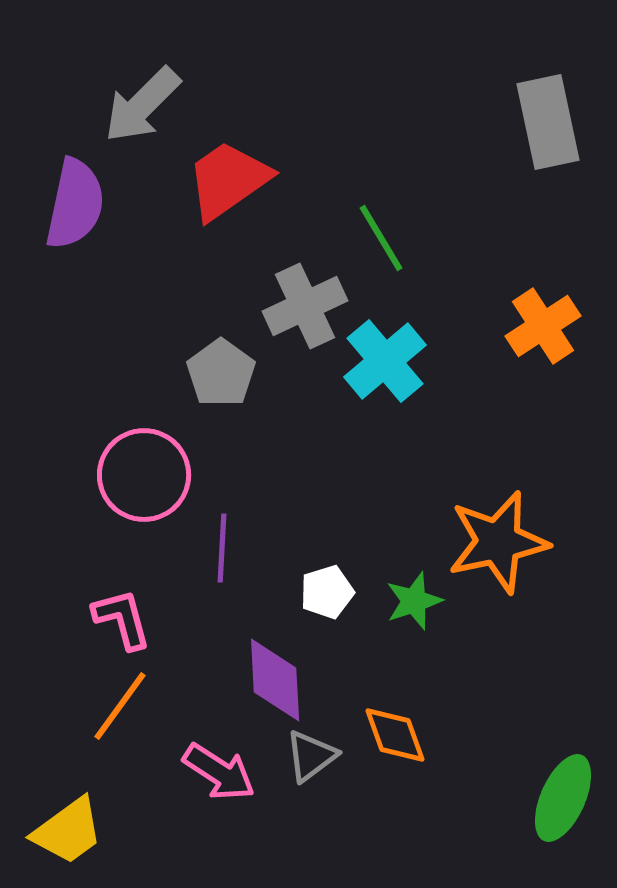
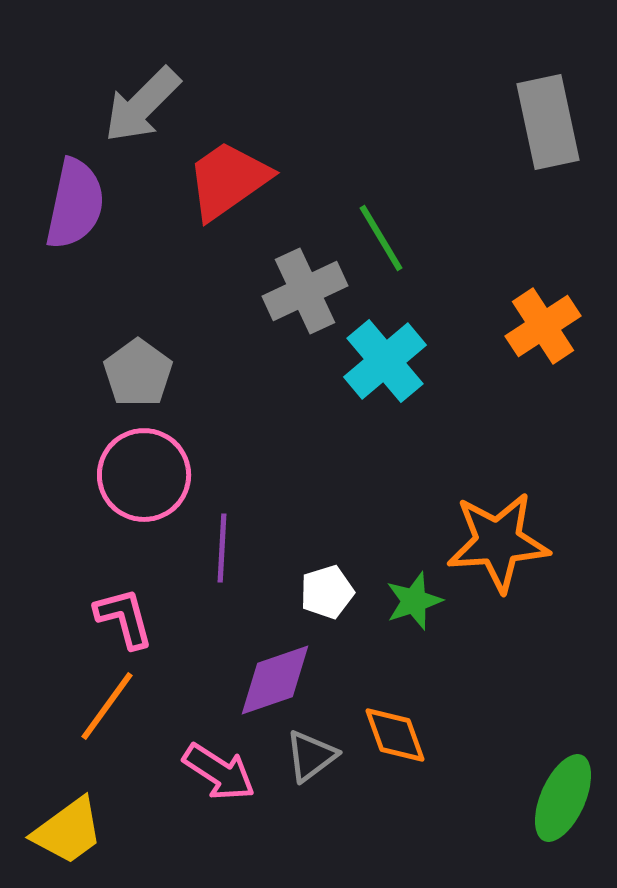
gray cross: moved 15 px up
gray pentagon: moved 83 px left
orange star: rotated 8 degrees clockwise
pink L-shape: moved 2 px right, 1 px up
purple diamond: rotated 74 degrees clockwise
orange line: moved 13 px left
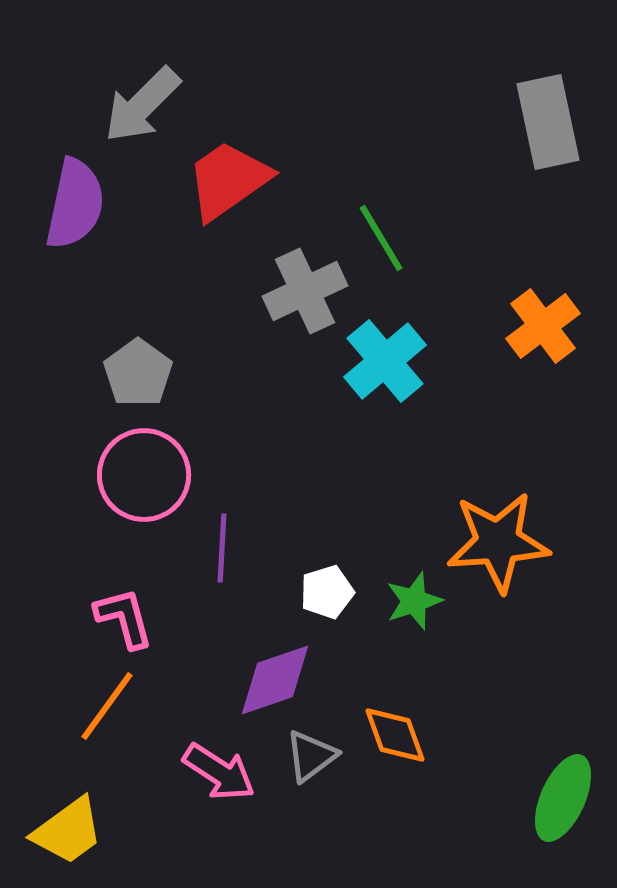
orange cross: rotated 4 degrees counterclockwise
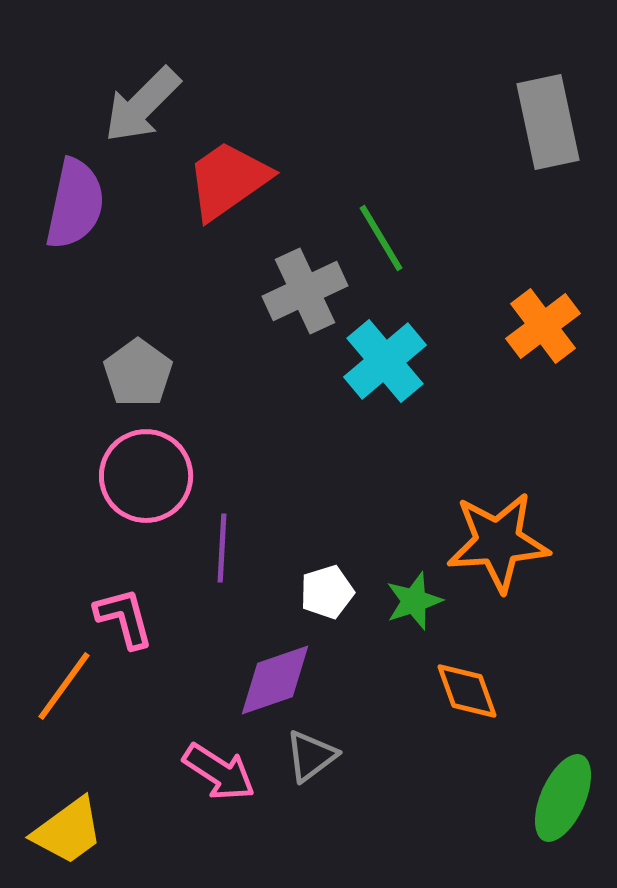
pink circle: moved 2 px right, 1 px down
orange line: moved 43 px left, 20 px up
orange diamond: moved 72 px right, 44 px up
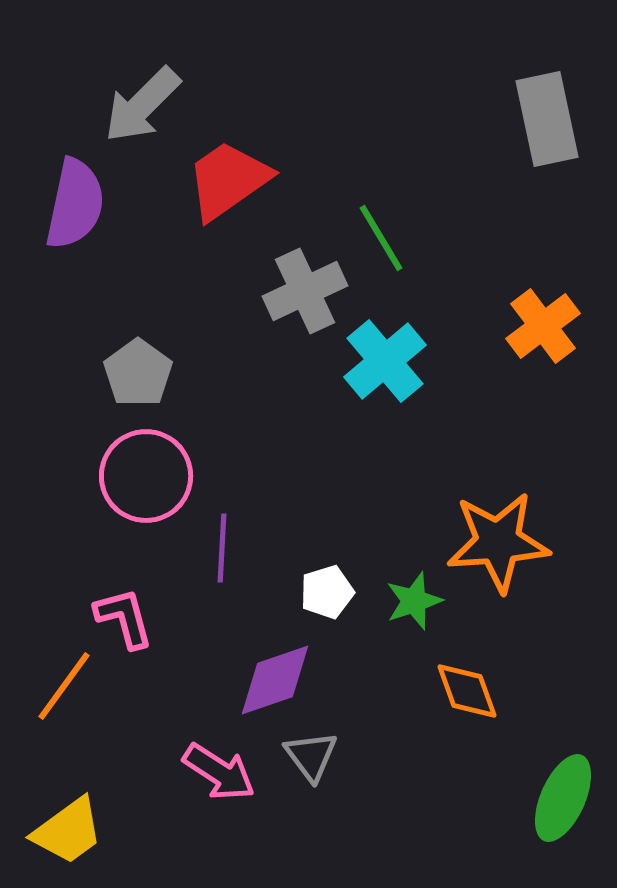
gray rectangle: moved 1 px left, 3 px up
gray triangle: rotated 30 degrees counterclockwise
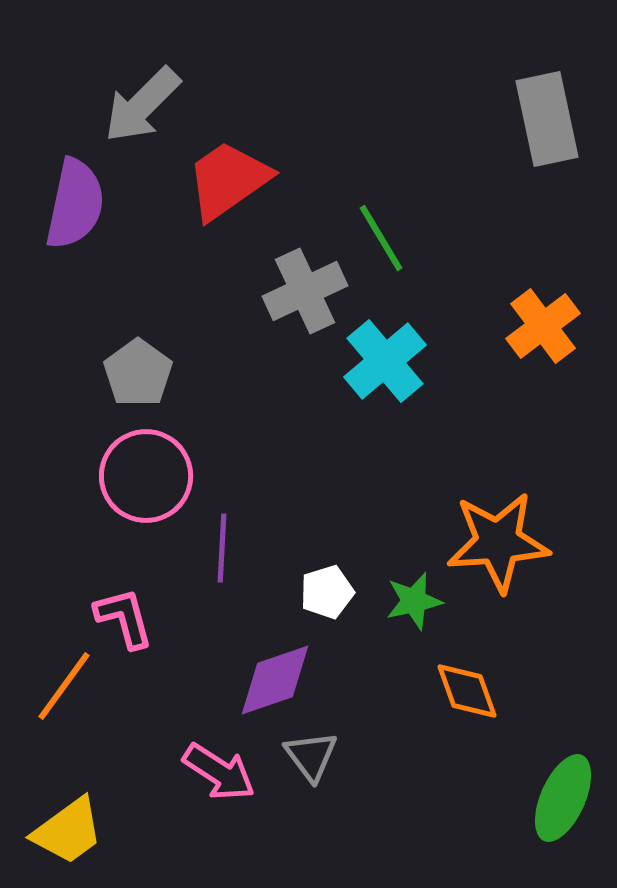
green star: rotated 6 degrees clockwise
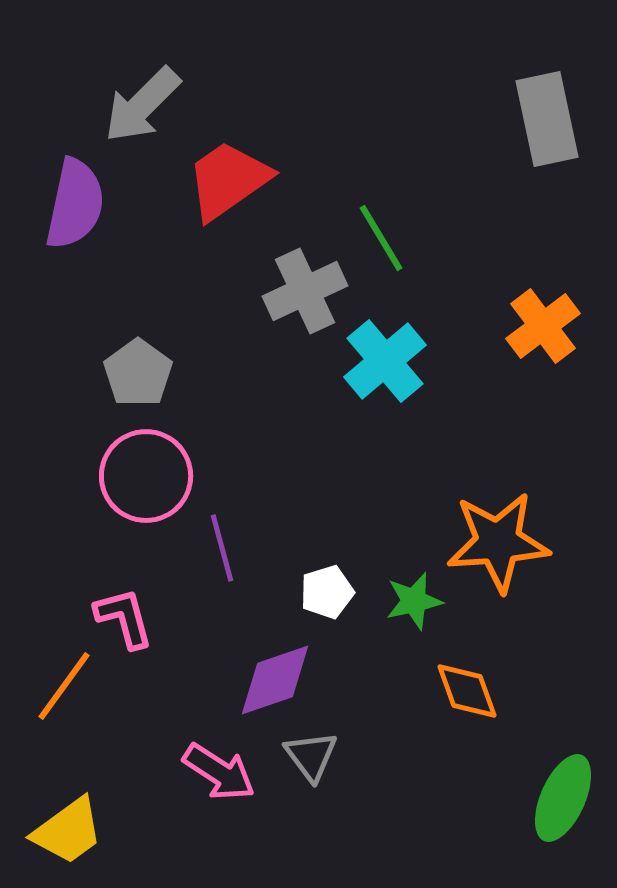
purple line: rotated 18 degrees counterclockwise
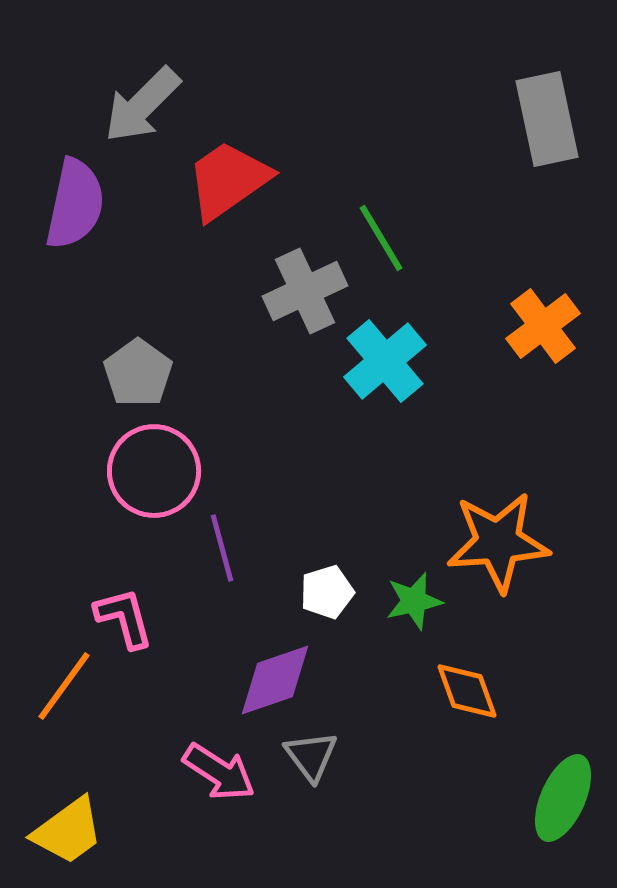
pink circle: moved 8 px right, 5 px up
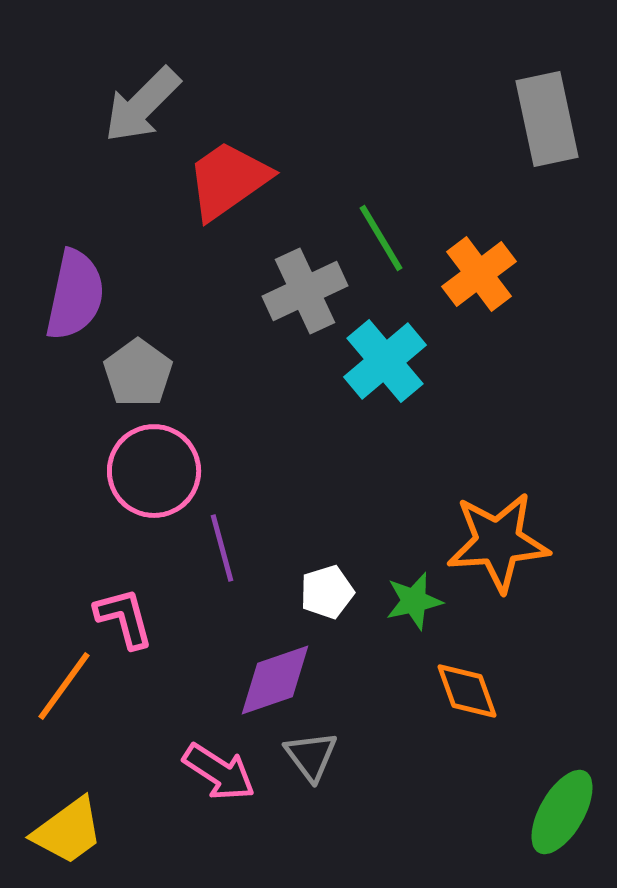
purple semicircle: moved 91 px down
orange cross: moved 64 px left, 52 px up
green ellipse: moved 1 px left, 14 px down; rotated 6 degrees clockwise
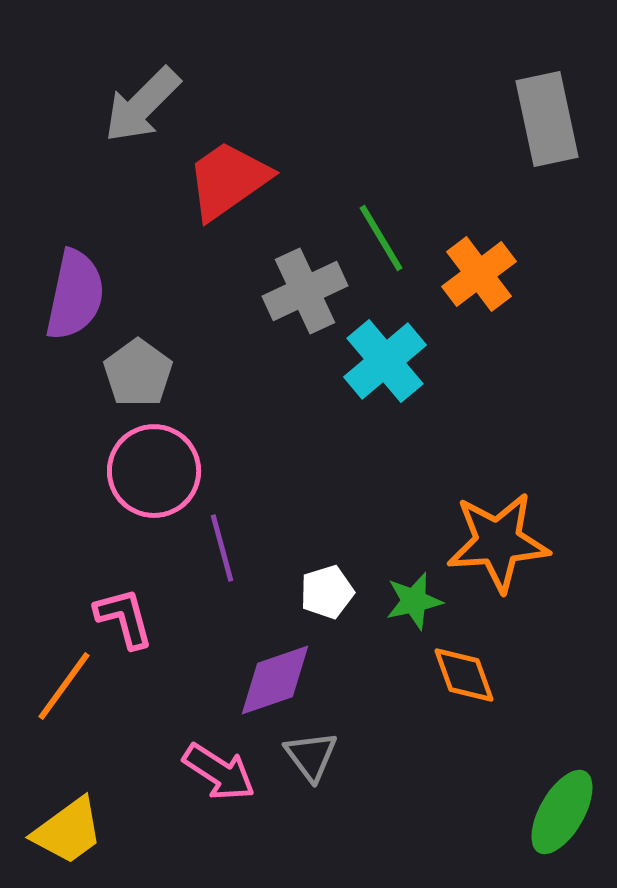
orange diamond: moved 3 px left, 16 px up
